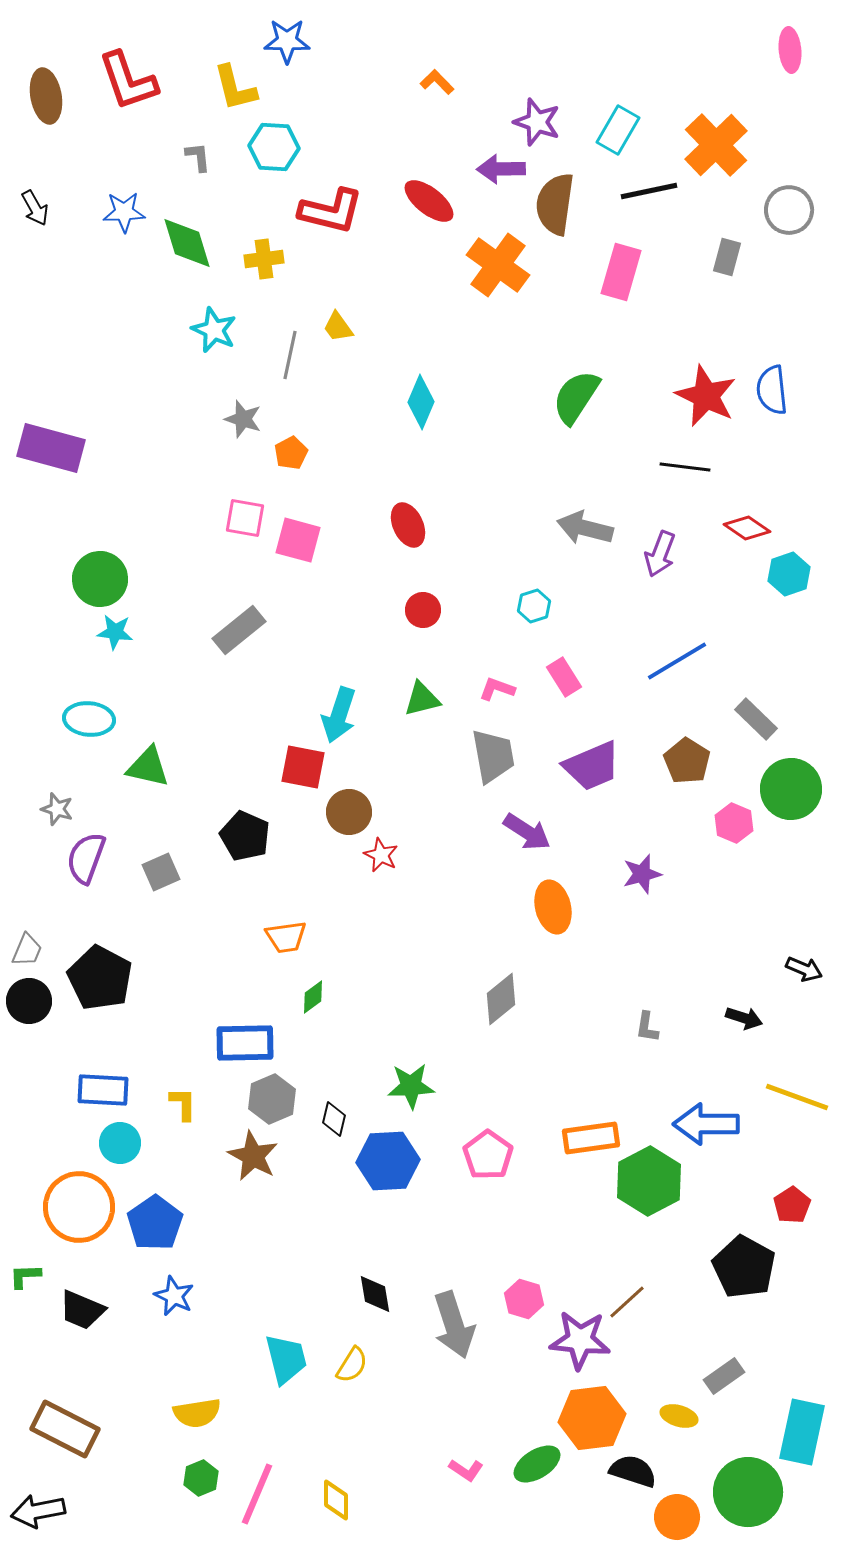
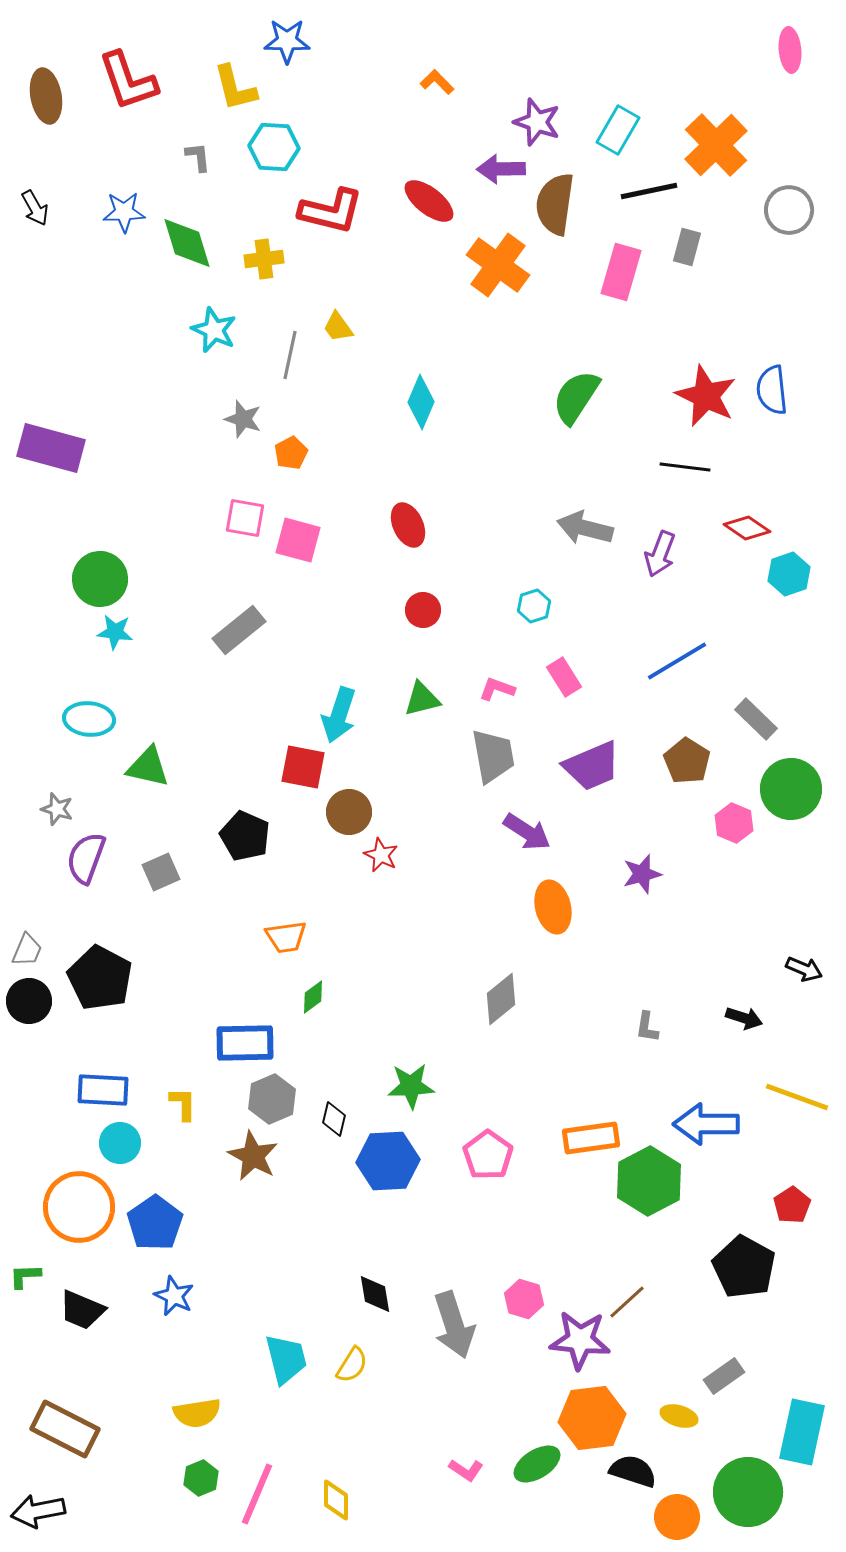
gray rectangle at (727, 257): moved 40 px left, 10 px up
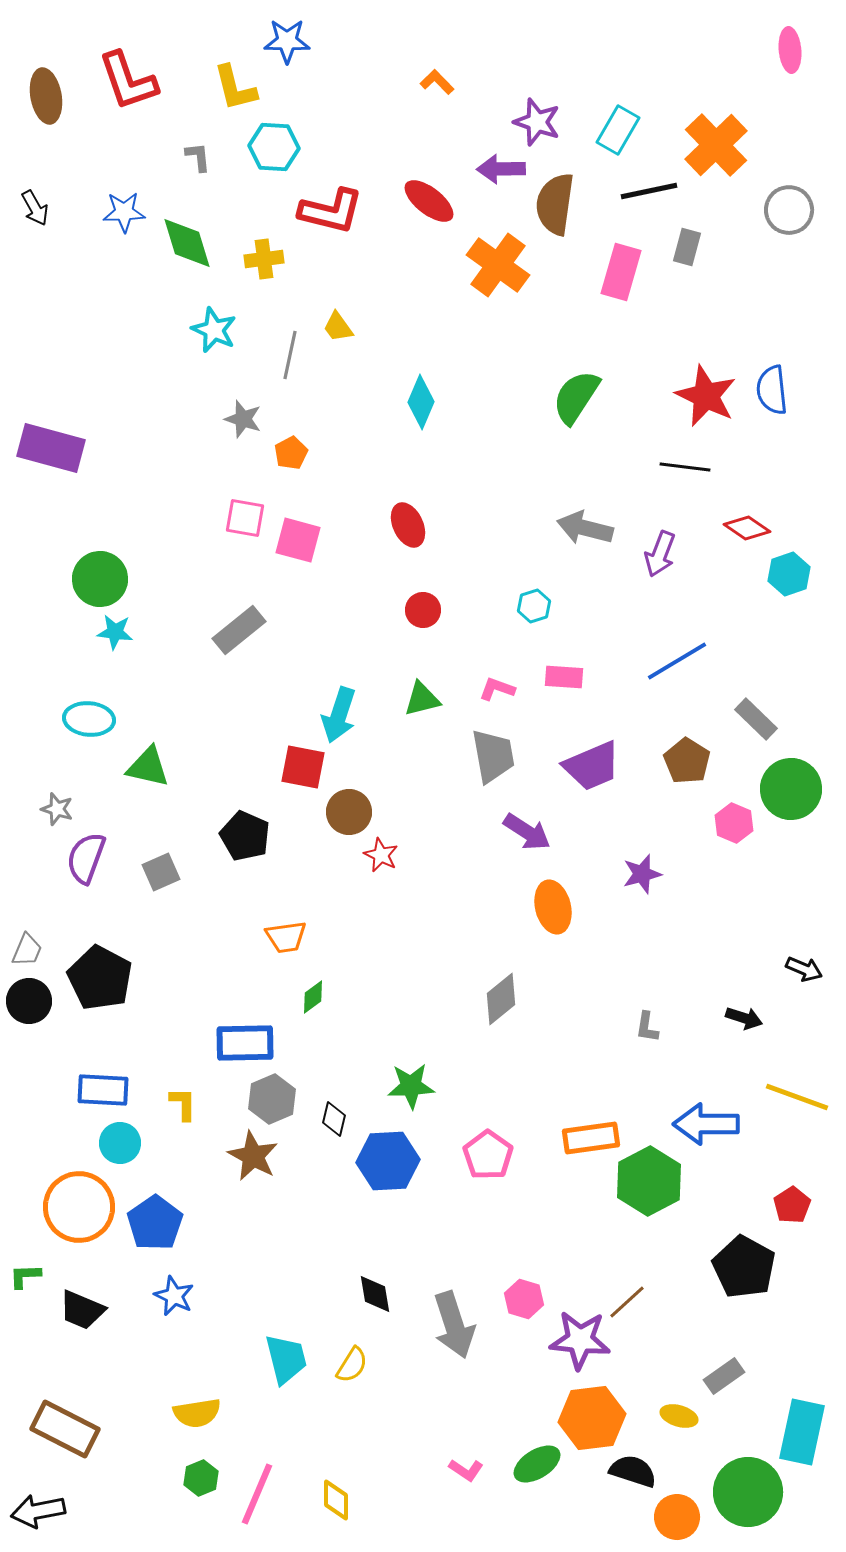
pink rectangle at (564, 677): rotated 54 degrees counterclockwise
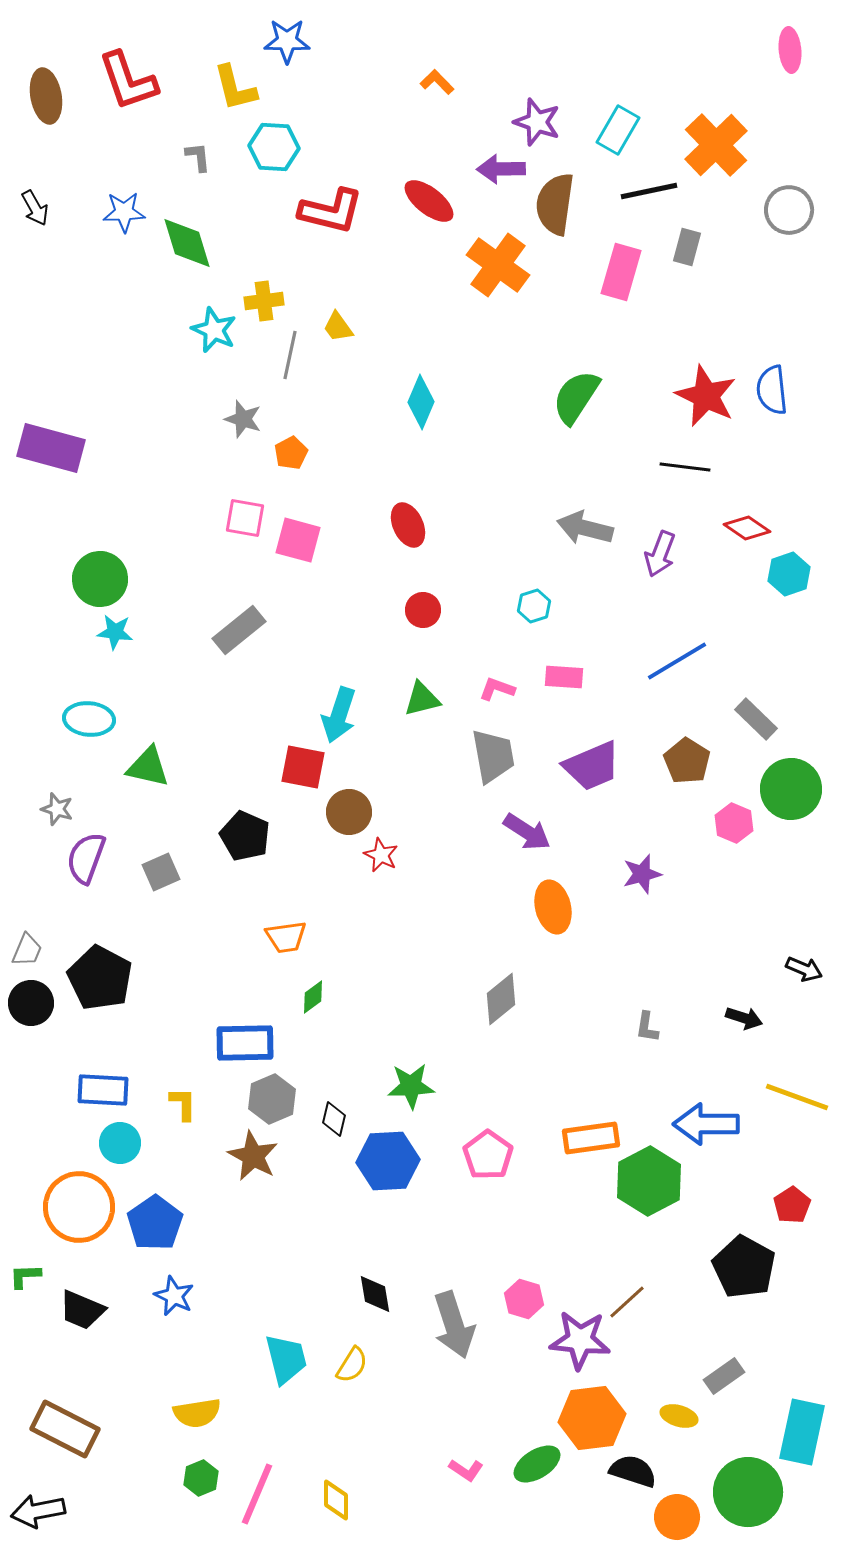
yellow cross at (264, 259): moved 42 px down
black circle at (29, 1001): moved 2 px right, 2 px down
